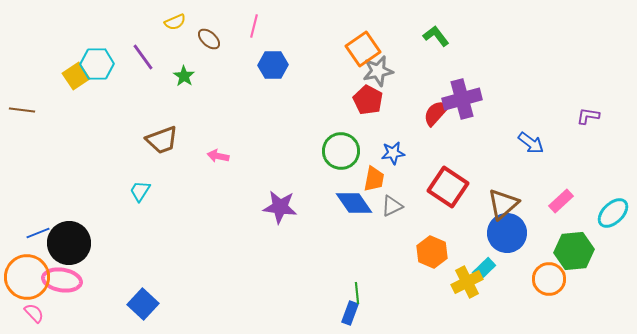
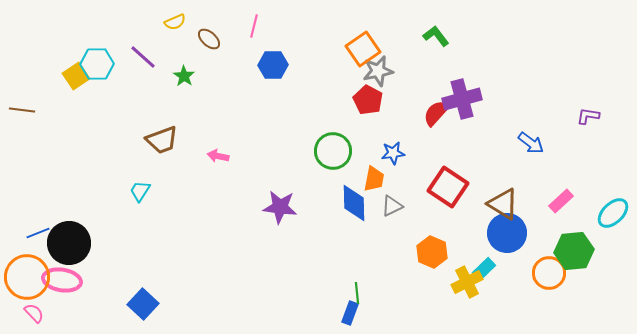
purple line at (143, 57): rotated 12 degrees counterclockwise
green circle at (341, 151): moved 8 px left
blue diamond at (354, 203): rotated 33 degrees clockwise
brown triangle at (503, 204): rotated 48 degrees counterclockwise
orange circle at (549, 279): moved 6 px up
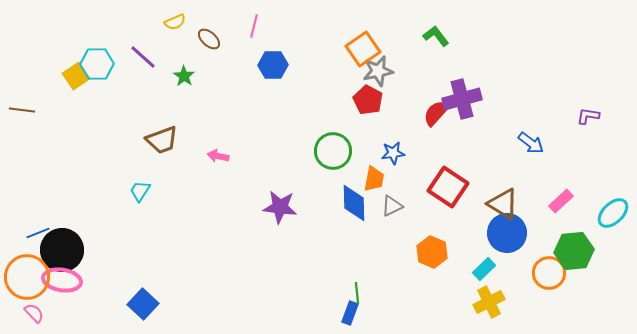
black circle at (69, 243): moved 7 px left, 7 px down
yellow cross at (467, 282): moved 22 px right, 20 px down
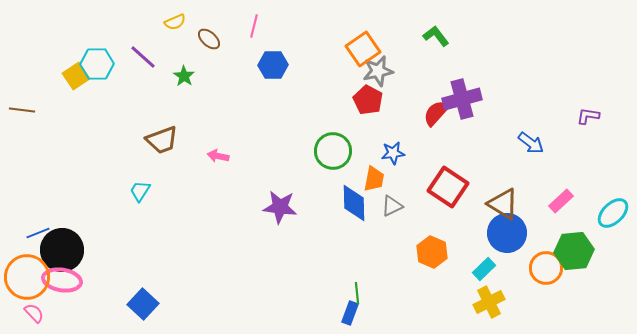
orange circle at (549, 273): moved 3 px left, 5 px up
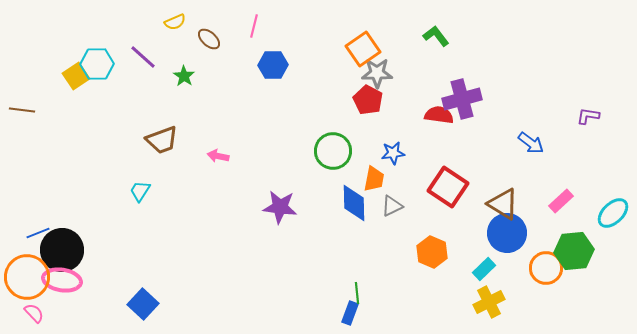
gray star at (378, 71): moved 1 px left, 2 px down; rotated 12 degrees clockwise
red semicircle at (436, 113): moved 3 px right, 2 px down; rotated 56 degrees clockwise
